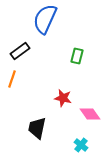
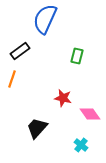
black trapezoid: rotated 30 degrees clockwise
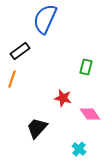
green rectangle: moved 9 px right, 11 px down
cyan cross: moved 2 px left, 4 px down
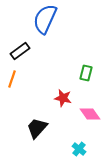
green rectangle: moved 6 px down
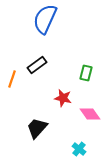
black rectangle: moved 17 px right, 14 px down
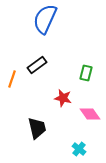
black trapezoid: rotated 125 degrees clockwise
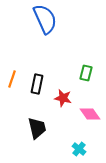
blue semicircle: rotated 132 degrees clockwise
black rectangle: moved 19 px down; rotated 42 degrees counterclockwise
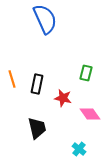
orange line: rotated 36 degrees counterclockwise
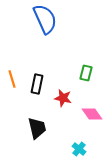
pink diamond: moved 2 px right
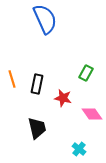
green rectangle: rotated 14 degrees clockwise
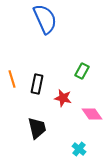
green rectangle: moved 4 px left, 2 px up
